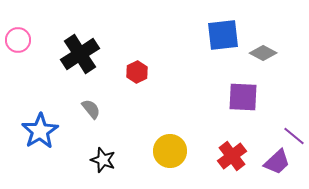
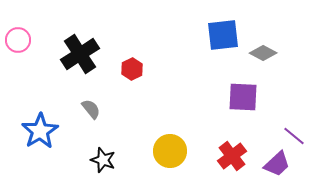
red hexagon: moved 5 px left, 3 px up
purple trapezoid: moved 2 px down
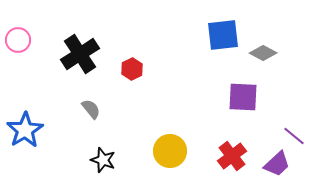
blue star: moved 15 px left, 1 px up
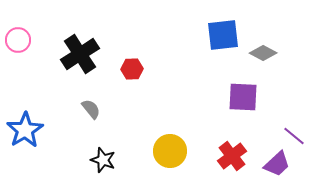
red hexagon: rotated 25 degrees clockwise
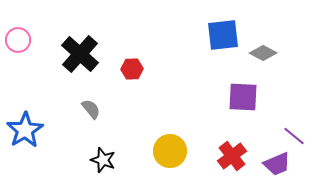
black cross: rotated 15 degrees counterclockwise
purple trapezoid: rotated 20 degrees clockwise
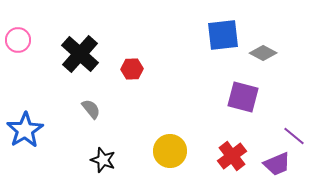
purple square: rotated 12 degrees clockwise
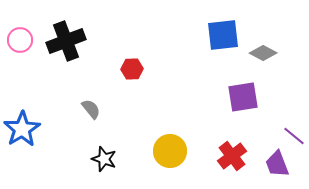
pink circle: moved 2 px right
black cross: moved 14 px left, 13 px up; rotated 27 degrees clockwise
purple square: rotated 24 degrees counterclockwise
blue star: moved 3 px left, 1 px up
black star: moved 1 px right, 1 px up
purple trapezoid: rotated 92 degrees clockwise
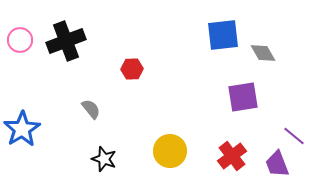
gray diamond: rotated 32 degrees clockwise
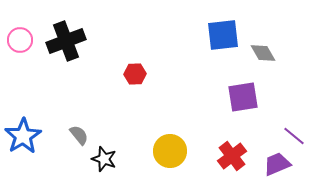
red hexagon: moved 3 px right, 5 px down
gray semicircle: moved 12 px left, 26 px down
blue star: moved 1 px right, 7 px down
purple trapezoid: rotated 88 degrees clockwise
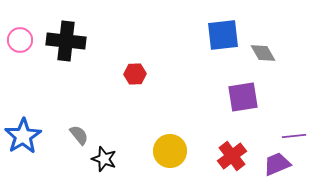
black cross: rotated 27 degrees clockwise
purple line: rotated 45 degrees counterclockwise
